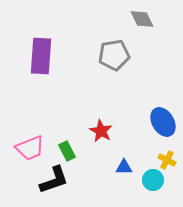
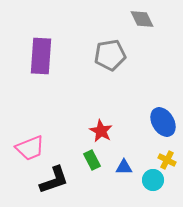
gray pentagon: moved 4 px left
green rectangle: moved 25 px right, 9 px down
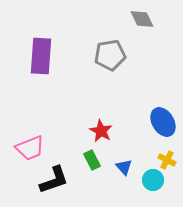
blue triangle: rotated 48 degrees clockwise
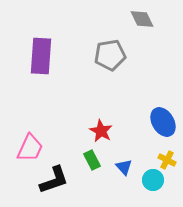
pink trapezoid: rotated 44 degrees counterclockwise
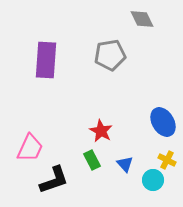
purple rectangle: moved 5 px right, 4 px down
blue triangle: moved 1 px right, 3 px up
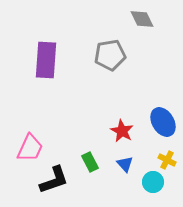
red star: moved 21 px right
green rectangle: moved 2 px left, 2 px down
cyan circle: moved 2 px down
